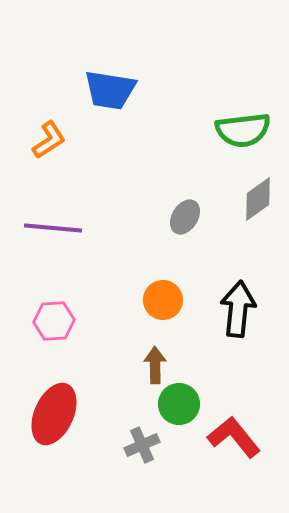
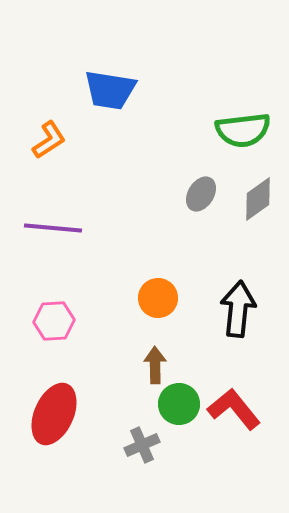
gray ellipse: moved 16 px right, 23 px up
orange circle: moved 5 px left, 2 px up
red L-shape: moved 28 px up
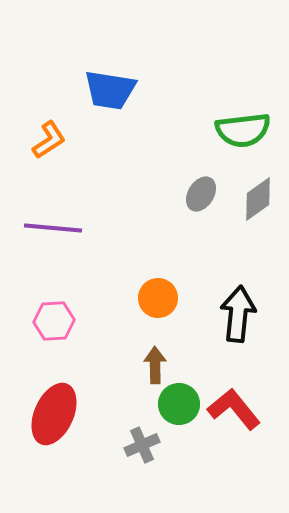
black arrow: moved 5 px down
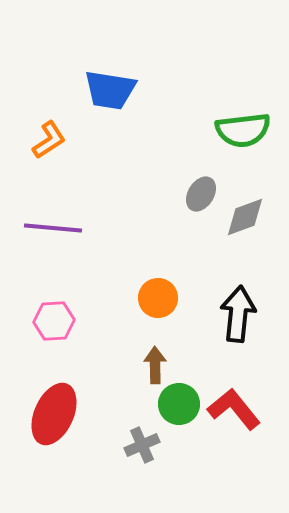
gray diamond: moved 13 px left, 18 px down; rotated 15 degrees clockwise
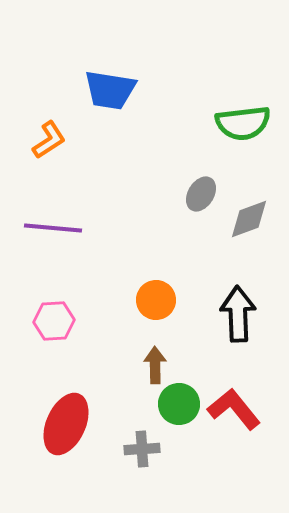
green semicircle: moved 7 px up
gray diamond: moved 4 px right, 2 px down
orange circle: moved 2 px left, 2 px down
black arrow: rotated 8 degrees counterclockwise
red ellipse: moved 12 px right, 10 px down
gray cross: moved 4 px down; rotated 20 degrees clockwise
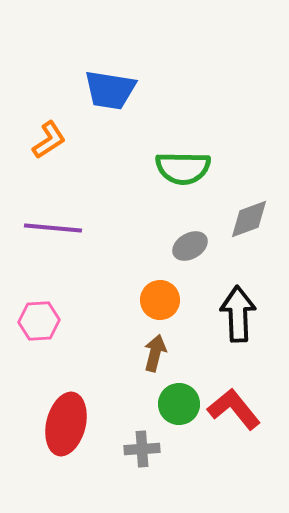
green semicircle: moved 60 px left, 45 px down; rotated 8 degrees clockwise
gray ellipse: moved 11 px left, 52 px down; rotated 28 degrees clockwise
orange circle: moved 4 px right
pink hexagon: moved 15 px left
brown arrow: moved 12 px up; rotated 15 degrees clockwise
red ellipse: rotated 10 degrees counterclockwise
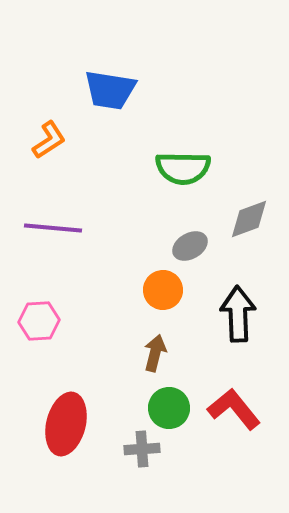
orange circle: moved 3 px right, 10 px up
green circle: moved 10 px left, 4 px down
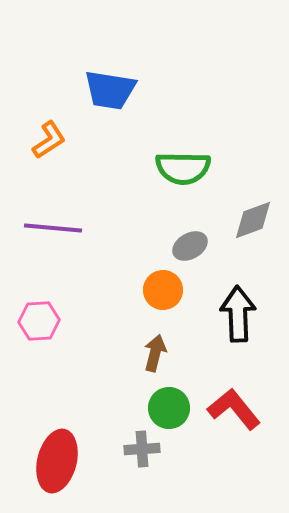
gray diamond: moved 4 px right, 1 px down
red ellipse: moved 9 px left, 37 px down
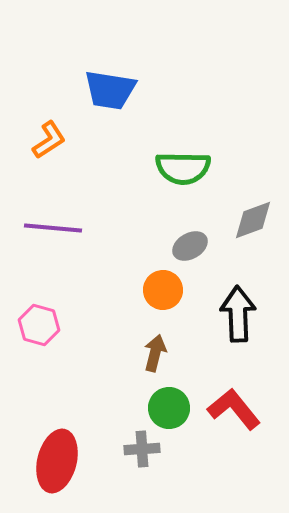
pink hexagon: moved 4 px down; rotated 18 degrees clockwise
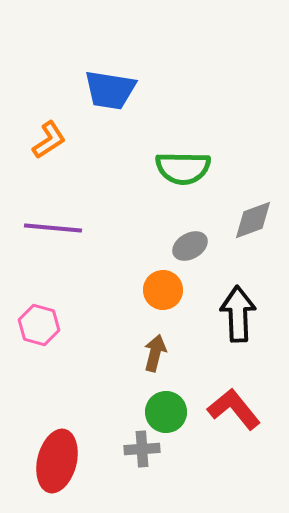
green circle: moved 3 px left, 4 px down
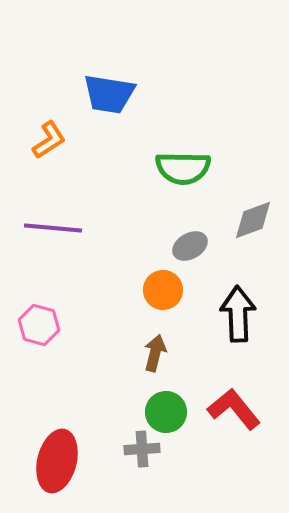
blue trapezoid: moved 1 px left, 4 px down
